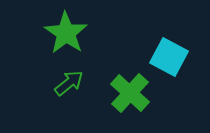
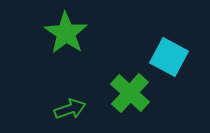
green arrow: moved 1 px right, 26 px down; rotated 20 degrees clockwise
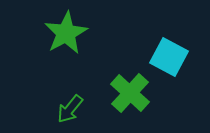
green star: rotated 9 degrees clockwise
green arrow: rotated 148 degrees clockwise
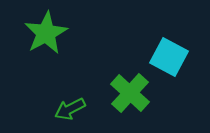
green star: moved 20 px left
green arrow: rotated 24 degrees clockwise
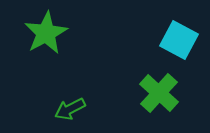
cyan square: moved 10 px right, 17 px up
green cross: moved 29 px right
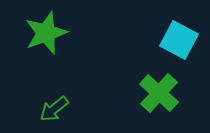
green star: rotated 9 degrees clockwise
green arrow: moved 16 px left; rotated 12 degrees counterclockwise
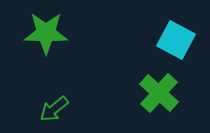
green star: rotated 21 degrees clockwise
cyan square: moved 3 px left
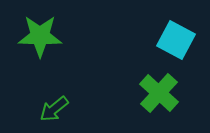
green star: moved 6 px left, 3 px down
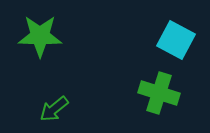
green cross: rotated 24 degrees counterclockwise
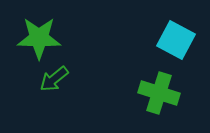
green star: moved 1 px left, 2 px down
green arrow: moved 30 px up
